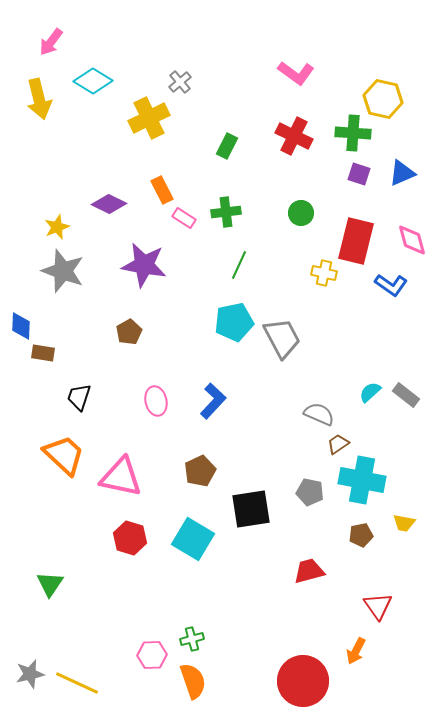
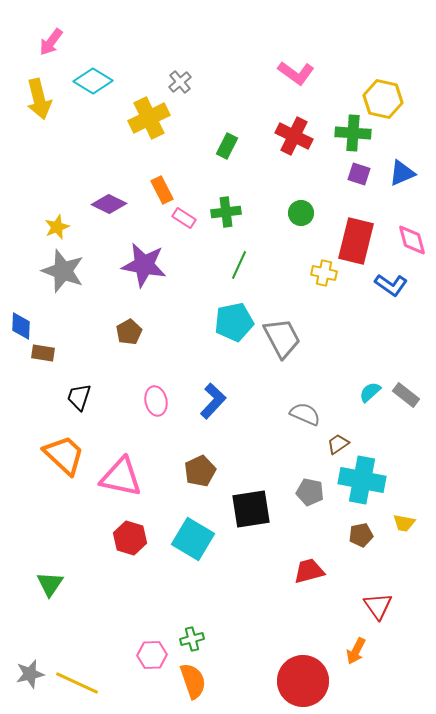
gray semicircle at (319, 414): moved 14 px left
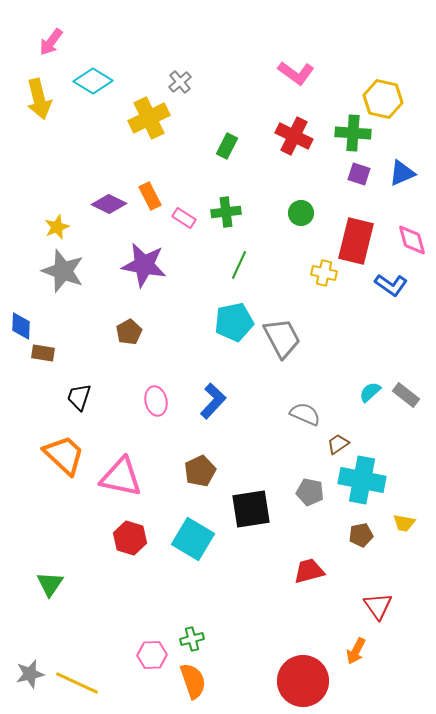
orange rectangle at (162, 190): moved 12 px left, 6 px down
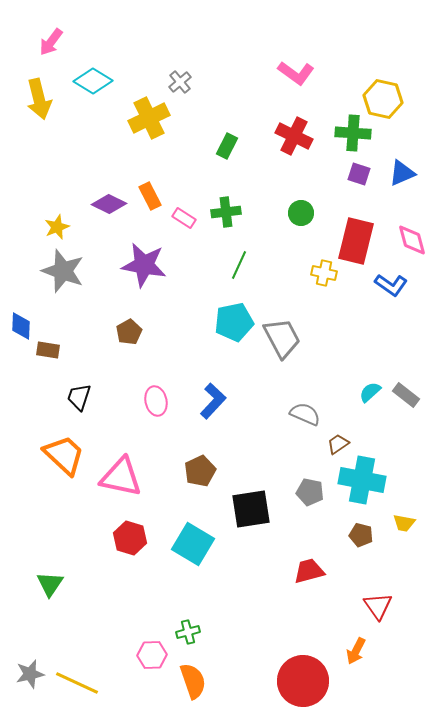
brown rectangle at (43, 353): moved 5 px right, 3 px up
brown pentagon at (361, 535): rotated 25 degrees clockwise
cyan square at (193, 539): moved 5 px down
green cross at (192, 639): moved 4 px left, 7 px up
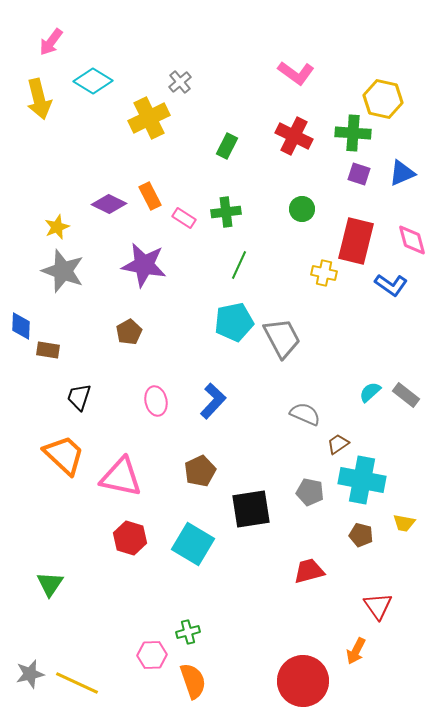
green circle at (301, 213): moved 1 px right, 4 px up
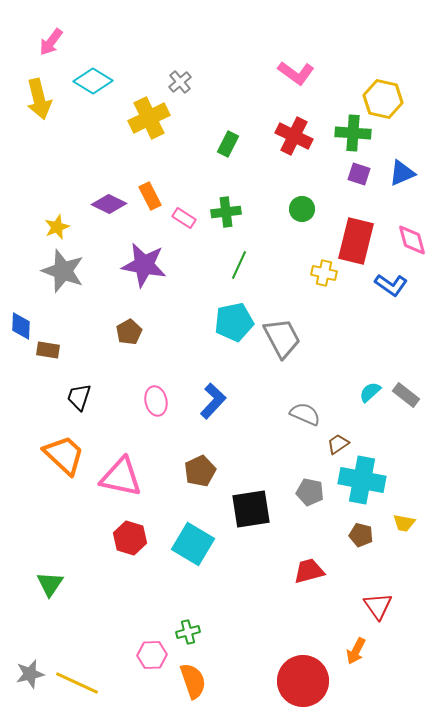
green rectangle at (227, 146): moved 1 px right, 2 px up
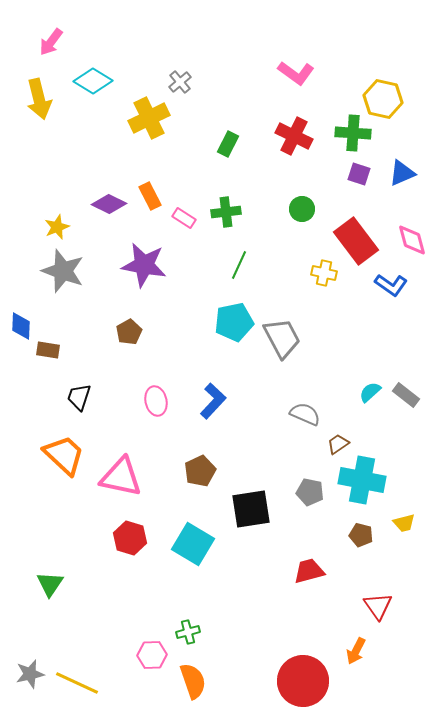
red rectangle at (356, 241): rotated 51 degrees counterclockwise
yellow trapezoid at (404, 523): rotated 25 degrees counterclockwise
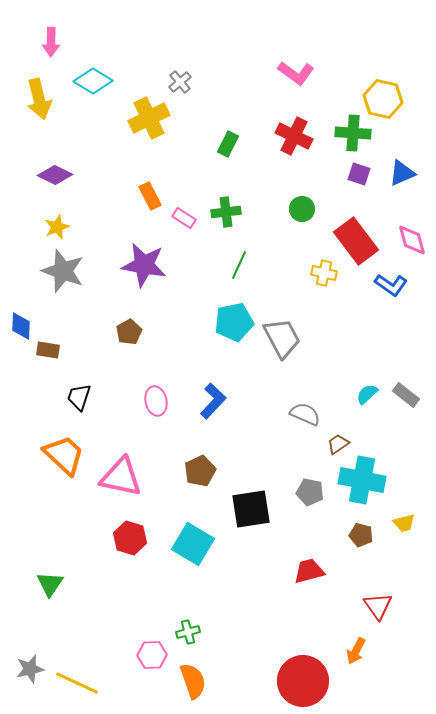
pink arrow at (51, 42): rotated 36 degrees counterclockwise
purple diamond at (109, 204): moved 54 px left, 29 px up
cyan semicircle at (370, 392): moved 3 px left, 2 px down
gray star at (30, 674): moved 5 px up
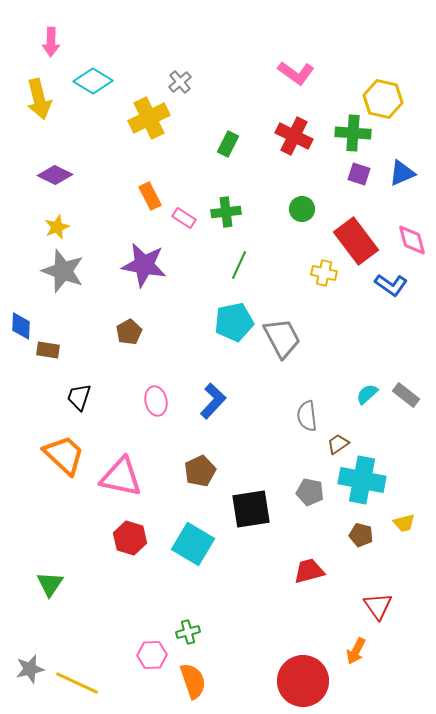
gray semicircle at (305, 414): moved 2 px right, 2 px down; rotated 120 degrees counterclockwise
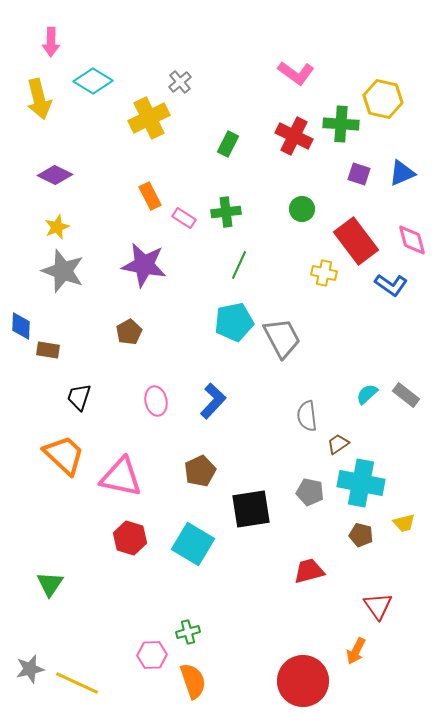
green cross at (353, 133): moved 12 px left, 9 px up
cyan cross at (362, 480): moved 1 px left, 3 px down
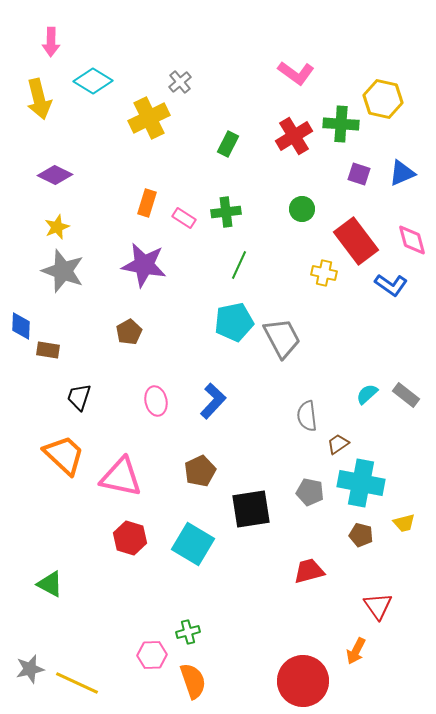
red cross at (294, 136): rotated 33 degrees clockwise
orange rectangle at (150, 196): moved 3 px left, 7 px down; rotated 44 degrees clockwise
green triangle at (50, 584): rotated 36 degrees counterclockwise
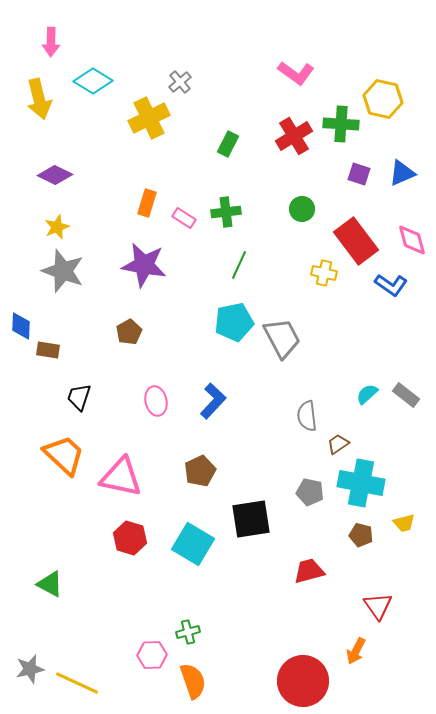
black square at (251, 509): moved 10 px down
